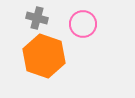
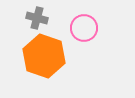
pink circle: moved 1 px right, 4 px down
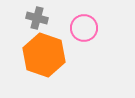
orange hexagon: moved 1 px up
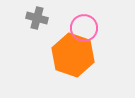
orange hexagon: moved 29 px right
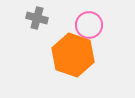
pink circle: moved 5 px right, 3 px up
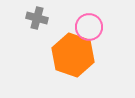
pink circle: moved 2 px down
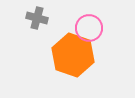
pink circle: moved 1 px down
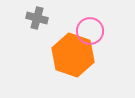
pink circle: moved 1 px right, 3 px down
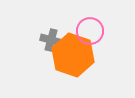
gray cross: moved 14 px right, 22 px down
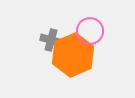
orange hexagon: rotated 18 degrees clockwise
